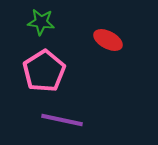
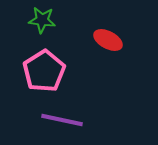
green star: moved 1 px right, 2 px up
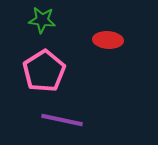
red ellipse: rotated 24 degrees counterclockwise
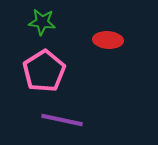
green star: moved 2 px down
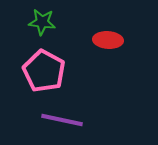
pink pentagon: rotated 12 degrees counterclockwise
